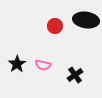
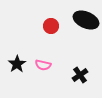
black ellipse: rotated 15 degrees clockwise
red circle: moved 4 px left
black cross: moved 5 px right
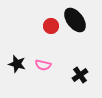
black ellipse: moved 11 px left; rotated 30 degrees clockwise
black star: rotated 24 degrees counterclockwise
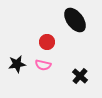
red circle: moved 4 px left, 16 px down
black star: rotated 24 degrees counterclockwise
black cross: moved 1 px down; rotated 14 degrees counterclockwise
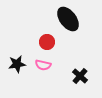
black ellipse: moved 7 px left, 1 px up
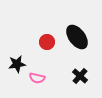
black ellipse: moved 9 px right, 18 px down
pink semicircle: moved 6 px left, 13 px down
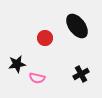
black ellipse: moved 11 px up
red circle: moved 2 px left, 4 px up
black cross: moved 1 px right, 2 px up; rotated 21 degrees clockwise
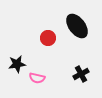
red circle: moved 3 px right
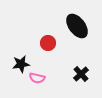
red circle: moved 5 px down
black star: moved 4 px right
black cross: rotated 14 degrees counterclockwise
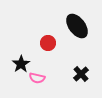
black star: rotated 24 degrees counterclockwise
